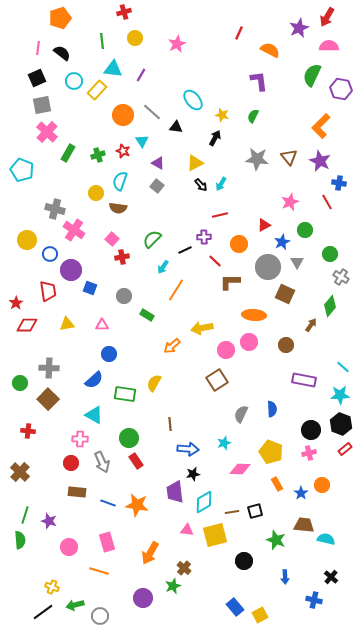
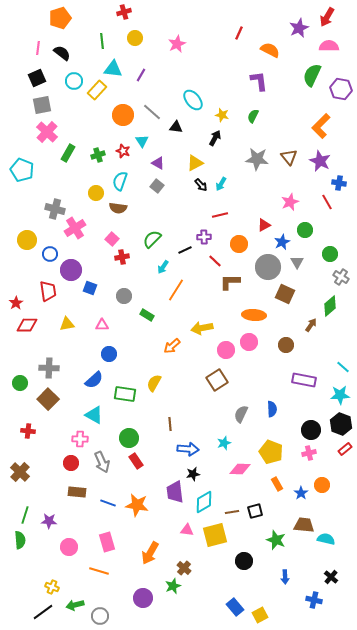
pink cross at (74, 230): moved 1 px right, 2 px up; rotated 25 degrees clockwise
green diamond at (330, 306): rotated 10 degrees clockwise
purple star at (49, 521): rotated 14 degrees counterclockwise
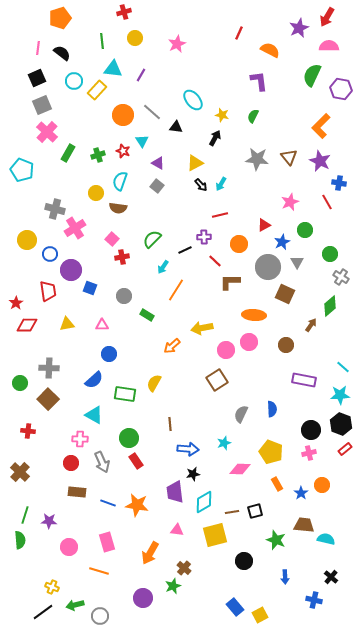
gray square at (42, 105): rotated 12 degrees counterclockwise
pink triangle at (187, 530): moved 10 px left
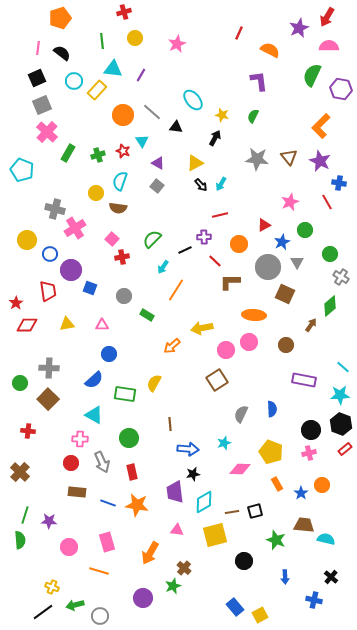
red rectangle at (136, 461): moved 4 px left, 11 px down; rotated 21 degrees clockwise
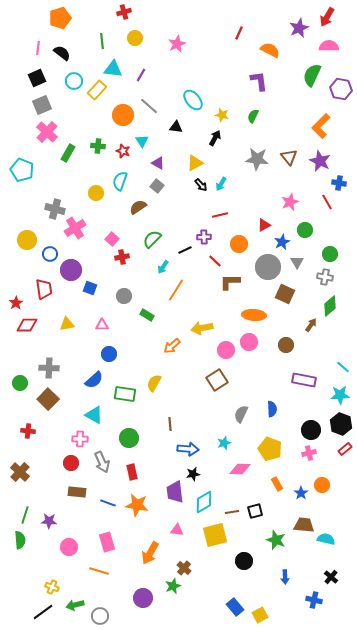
gray line at (152, 112): moved 3 px left, 6 px up
green cross at (98, 155): moved 9 px up; rotated 24 degrees clockwise
brown semicircle at (118, 208): moved 20 px right, 1 px up; rotated 138 degrees clockwise
gray cross at (341, 277): moved 16 px left; rotated 21 degrees counterclockwise
red trapezoid at (48, 291): moved 4 px left, 2 px up
yellow pentagon at (271, 452): moved 1 px left, 3 px up
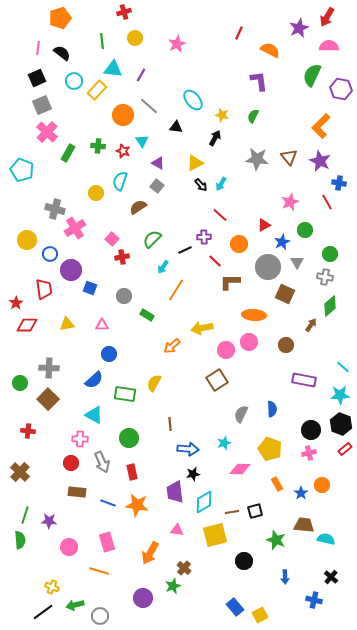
red line at (220, 215): rotated 56 degrees clockwise
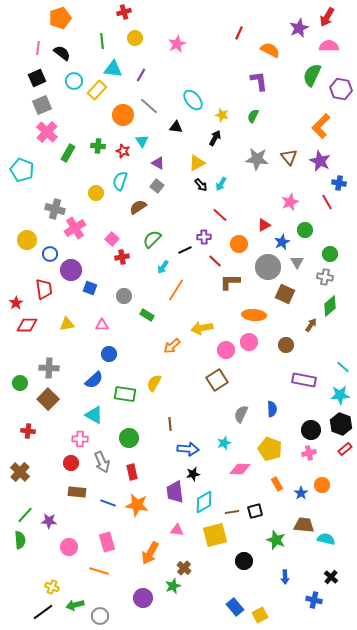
yellow triangle at (195, 163): moved 2 px right
green line at (25, 515): rotated 24 degrees clockwise
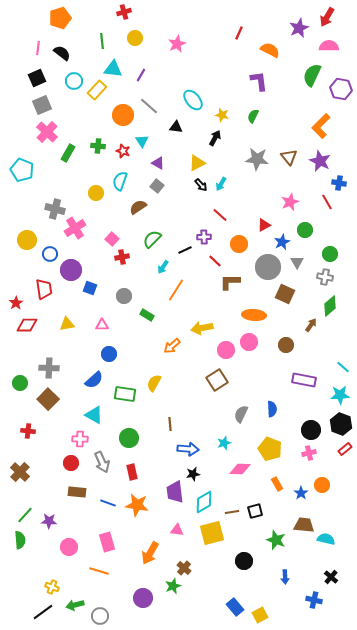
yellow square at (215, 535): moved 3 px left, 2 px up
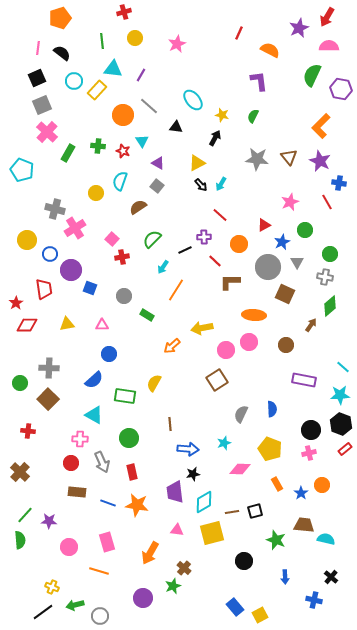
green rectangle at (125, 394): moved 2 px down
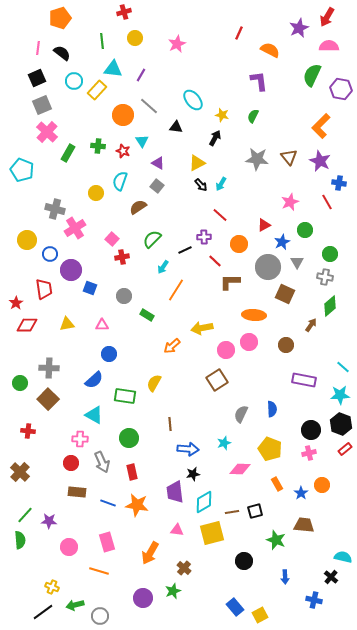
cyan semicircle at (326, 539): moved 17 px right, 18 px down
green star at (173, 586): moved 5 px down
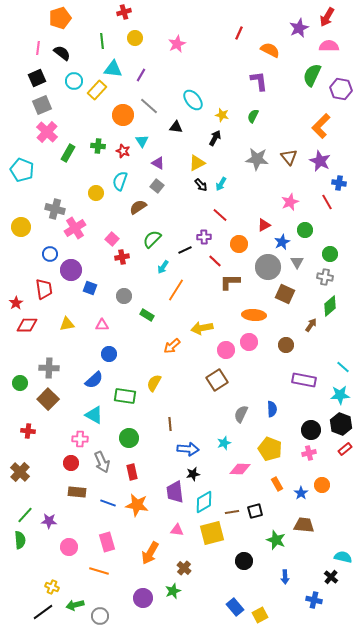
yellow circle at (27, 240): moved 6 px left, 13 px up
